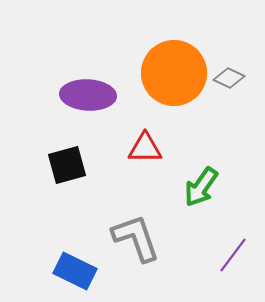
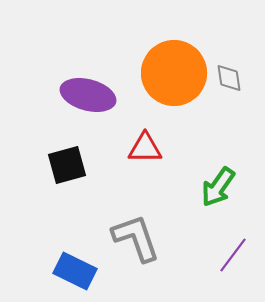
gray diamond: rotated 56 degrees clockwise
purple ellipse: rotated 12 degrees clockwise
green arrow: moved 17 px right
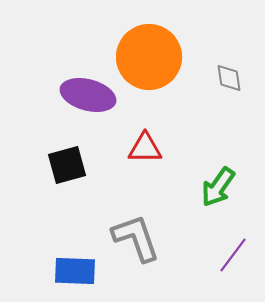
orange circle: moved 25 px left, 16 px up
blue rectangle: rotated 24 degrees counterclockwise
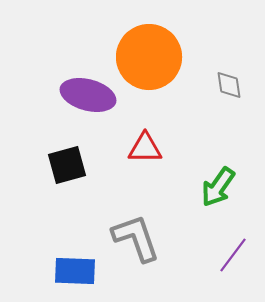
gray diamond: moved 7 px down
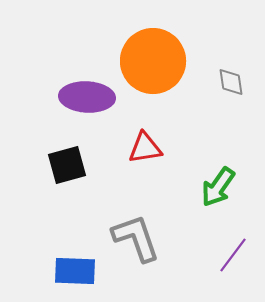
orange circle: moved 4 px right, 4 px down
gray diamond: moved 2 px right, 3 px up
purple ellipse: moved 1 px left, 2 px down; rotated 12 degrees counterclockwise
red triangle: rotated 9 degrees counterclockwise
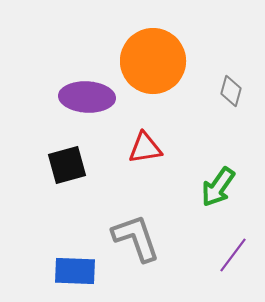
gray diamond: moved 9 px down; rotated 24 degrees clockwise
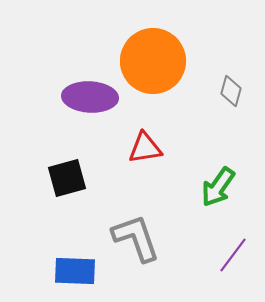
purple ellipse: moved 3 px right
black square: moved 13 px down
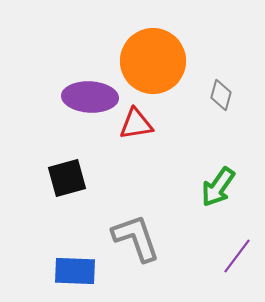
gray diamond: moved 10 px left, 4 px down
red triangle: moved 9 px left, 24 px up
purple line: moved 4 px right, 1 px down
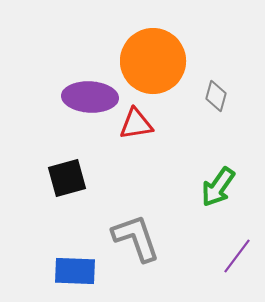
gray diamond: moved 5 px left, 1 px down
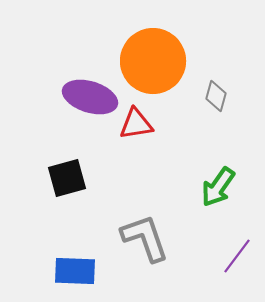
purple ellipse: rotated 14 degrees clockwise
gray L-shape: moved 9 px right
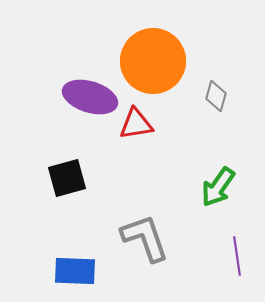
purple line: rotated 45 degrees counterclockwise
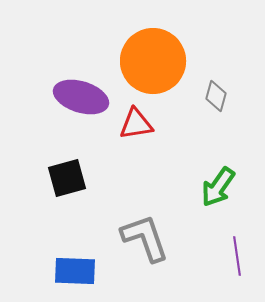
purple ellipse: moved 9 px left
